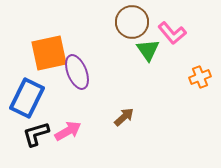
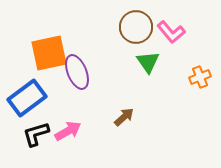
brown circle: moved 4 px right, 5 px down
pink L-shape: moved 1 px left, 1 px up
green triangle: moved 12 px down
blue rectangle: rotated 27 degrees clockwise
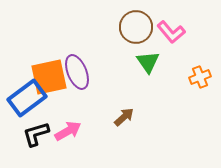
orange square: moved 24 px down
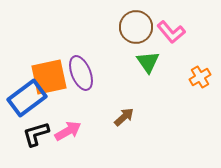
purple ellipse: moved 4 px right, 1 px down
orange cross: rotated 10 degrees counterclockwise
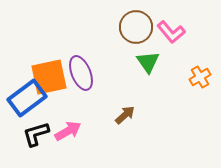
brown arrow: moved 1 px right, 2 px up
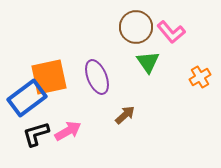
purple ellipse: moved 16 px right, 4 px down
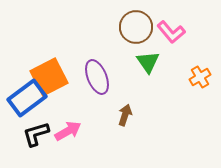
orange square: rotated 15 degrees counterclockwise
brown arrow: rotated 30 degrees counterclockwise
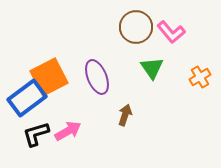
green triangle: moved 4 px right, 6 px down
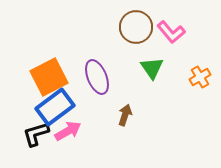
blue rectangle: moved 28 px right, 9 px down
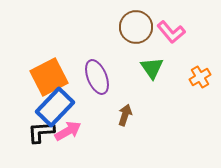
blue rectangle: rotated 9 degrees counterclockwise
black L-shape: moved 5 px right, 2 px up; rotated 12 degrees clockwise
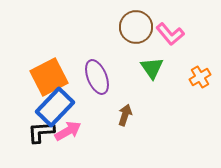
pink L-shape: moved 1 px left, 2 px down
